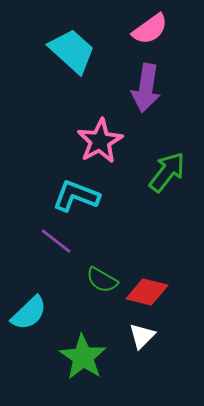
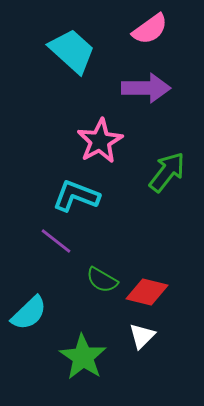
purple arrow: rotated 99 degrees counterclockwise
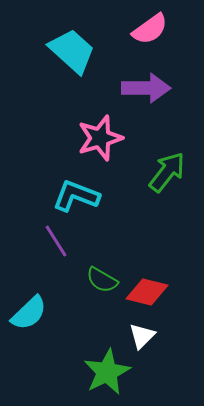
pink star: moved 3 px up; rotated 12 degrees clockwise
purple line: rotated 20 degrees clockwise
green star: moved 24 px right, 15 px down; rotated 12 degrees clockwise
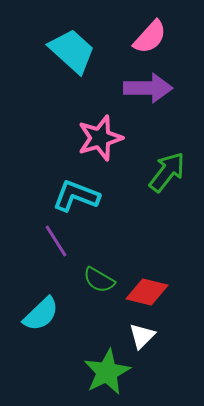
pink semicircle: moved 8 px down; rotated 12 degrees counterclockwise
purple arrow: moved 2 px right
green semicircle: moved 3 px left
cyan semicircle: moved 12 px right, 1 px down
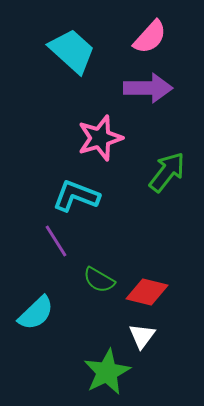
cyan semicircle: moved 5 px left, 1 px up
white triangle: rotated 8 degrees counterclockwise
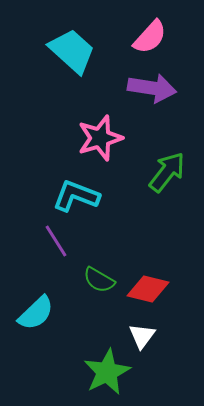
purple arrow: moved 4 px right; rotated 9 degrees clockwise
red diamond: moved 1 px right, 3 px up
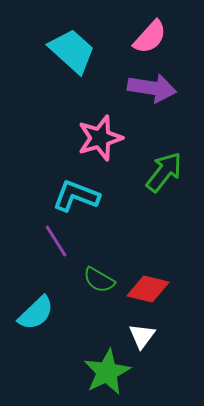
green arrow: moved 3 px left
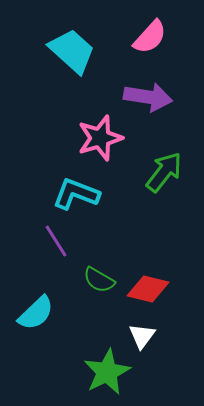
purple arrow: moved 4 px left, 9 px down
cyan L-shape: moved 2 px up
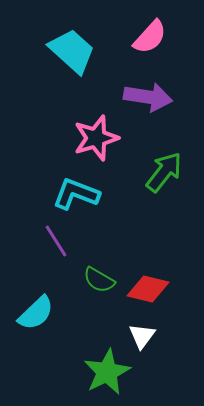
pink star: moved 4 px left
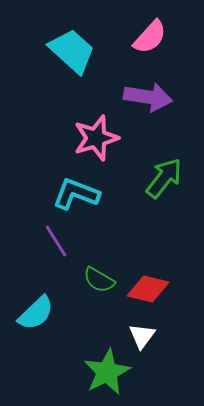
green arrow: moved 6 px down
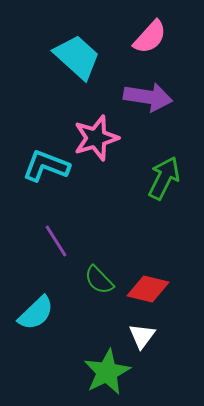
cyan trapezoid: moved 5 px right, 6 px down
green arrow: rotated 12 degrees counterclockwise
cyan L-shape: moved 30 px left, 28 px up
green semicircle: rotated 16 degrees clockwise
